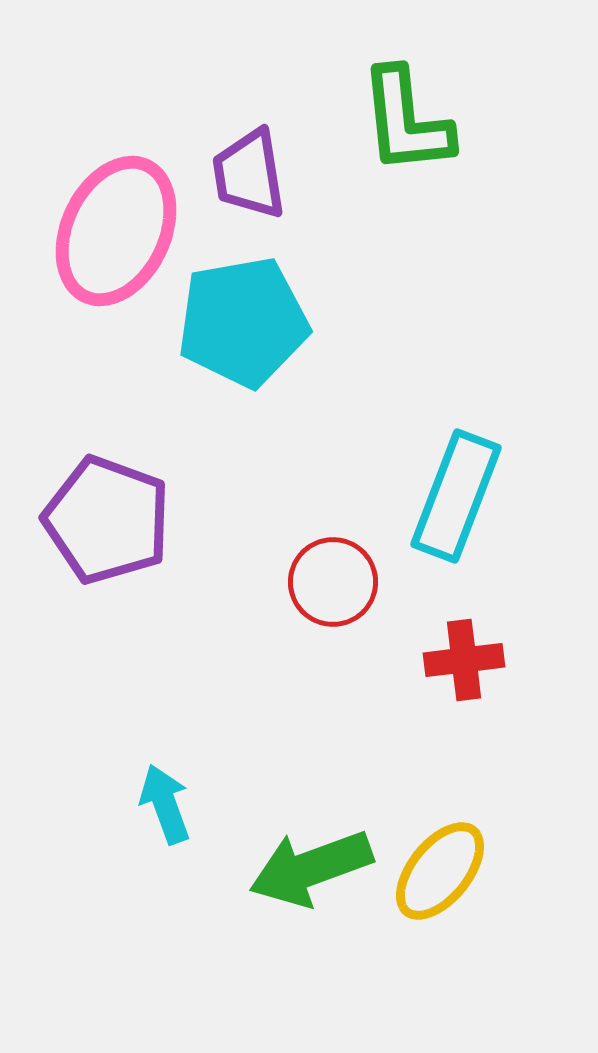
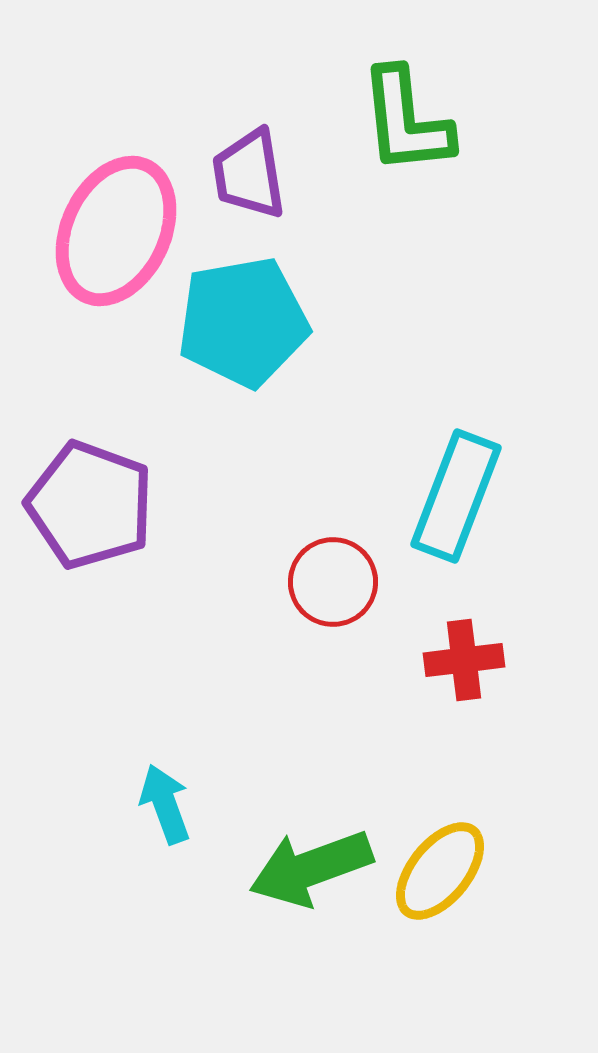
purple pentagon: moved 17 px left, 15 px up
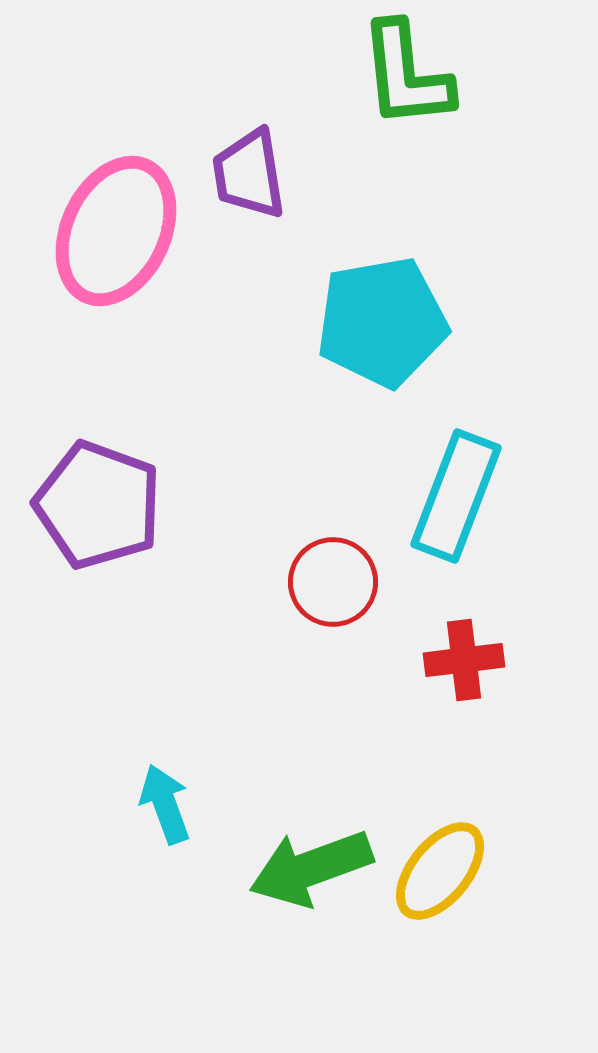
green L-shape: moved 46 px up
cyan pentagon: moved 139 px right
purple pentagon: moved 8 px right
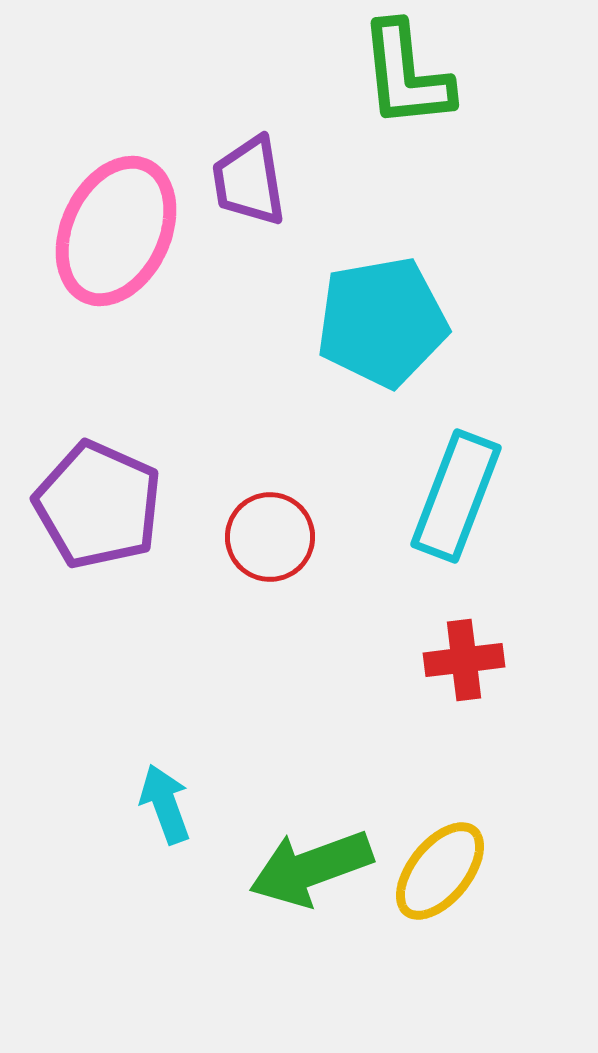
purple trapezoid: moved 7 px down
purple pentagon: rotated 4 degrees clockwise
red circle: moved 63 px left, 45 px up
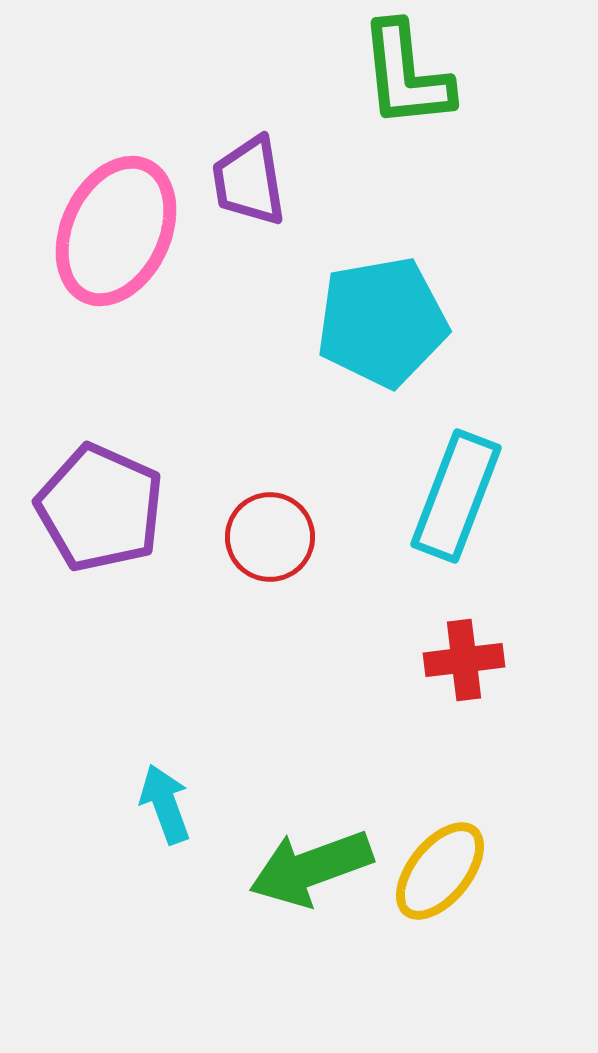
purple pentagon: moved 2 px right, 3 px down
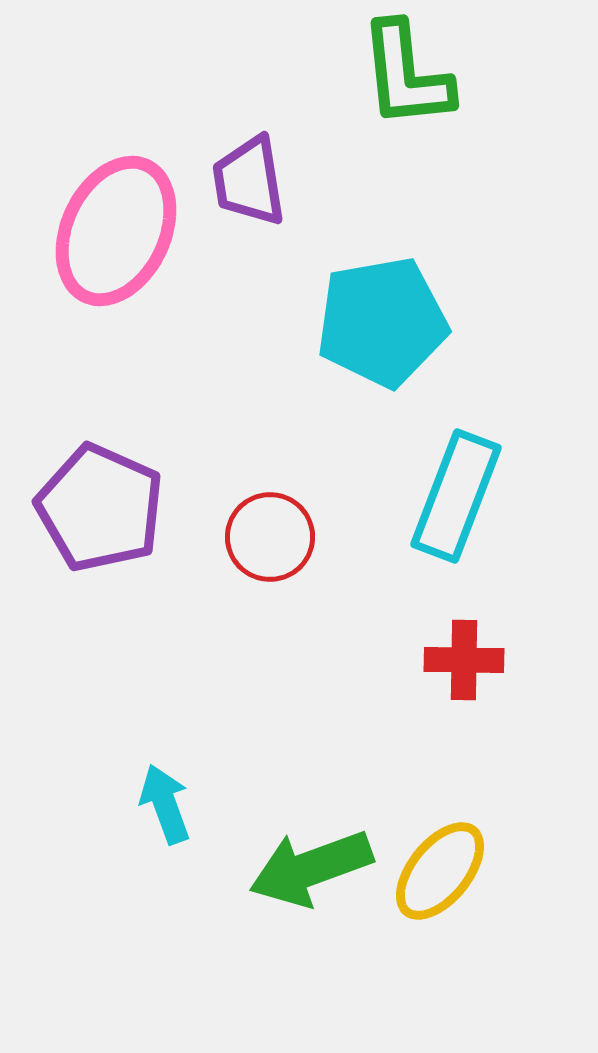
red cross: rotated 8 degrees clockwise
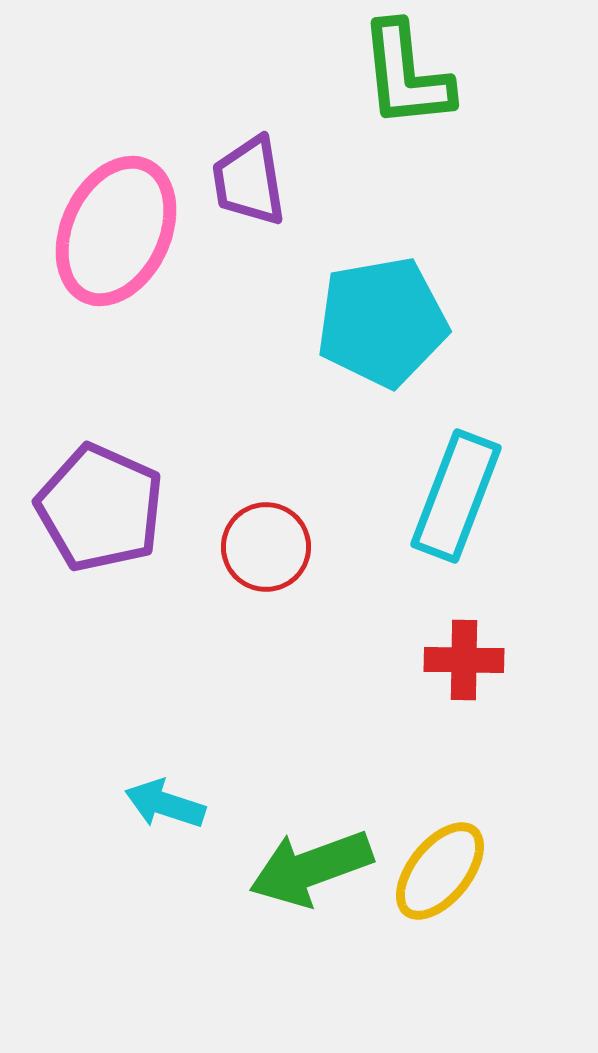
red circle: moved 4 px left, 10 px down
cyan arrow: rotated 52 degrees counterclockwise
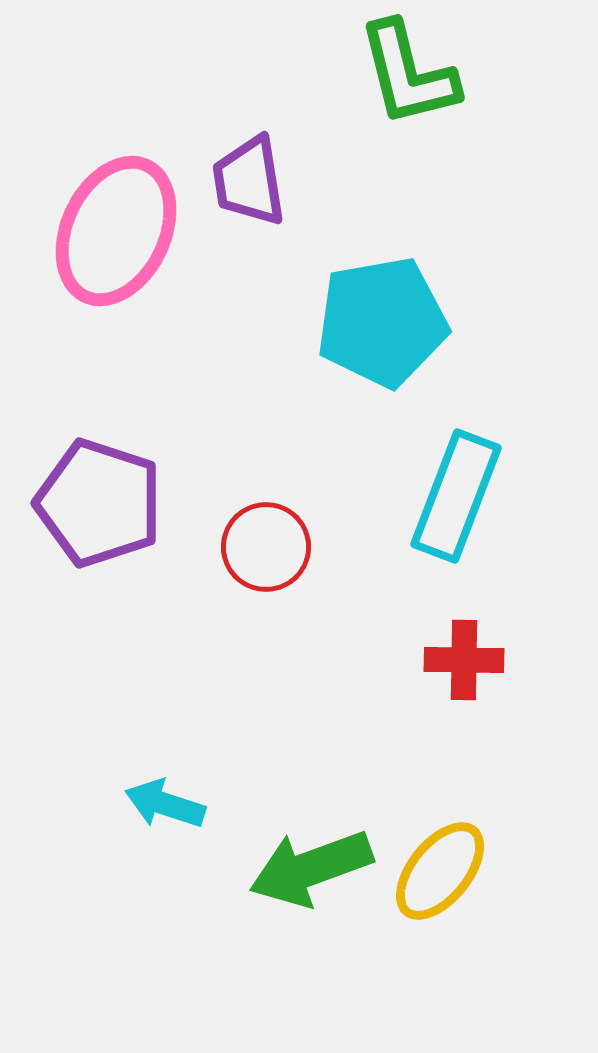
green L-shape: moved 2 px right, 1 px up; rotated 8 degrees counterclockwise
purple pentagon: moved 1 px left, 5 px up; rotated 6 degrees counterclockwise
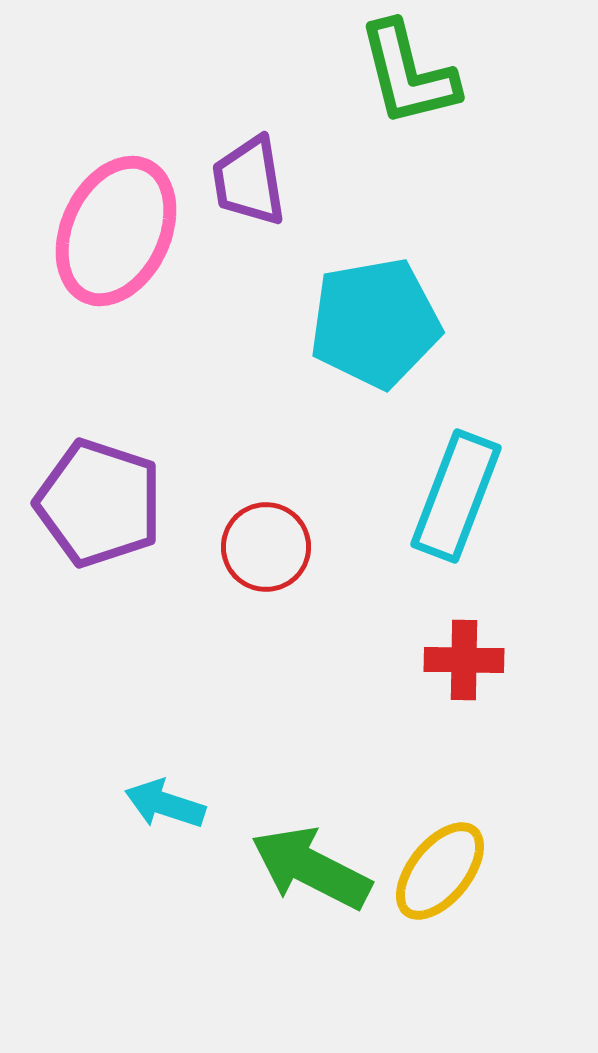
cyan pentagon: moved 7 px left, 1 px down
green arrow: rotated 47 degrees clockwise
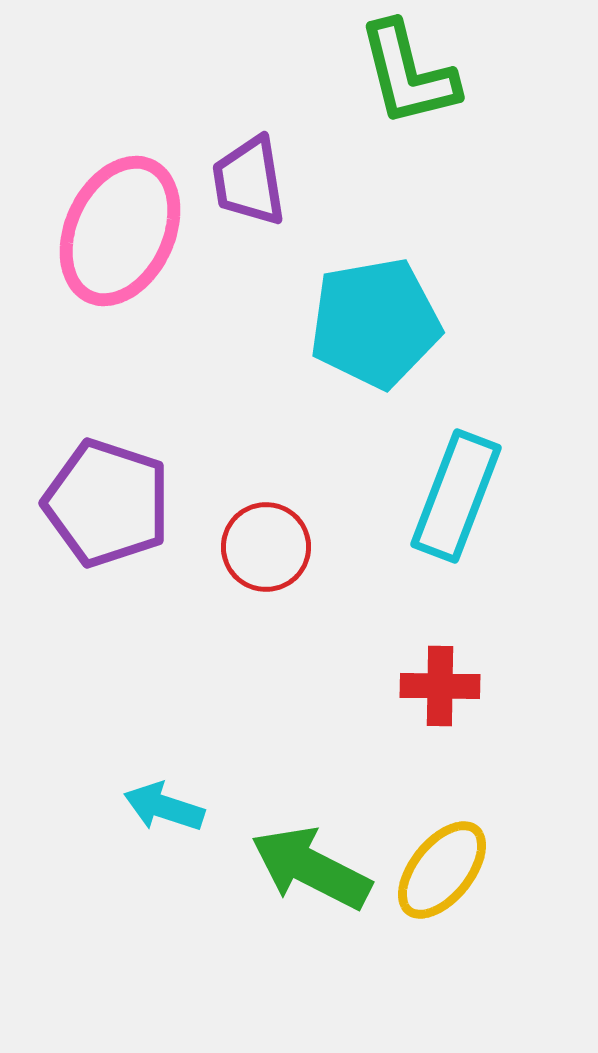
pink ellipse: moved 4 px right
purple pentagon: moved 8 px right
red cross: moved 24 px left, 26 px down
cyan arrow: moved 1 px left, 3 px down
yellow ellipse: moved 2 px right, 1 px up
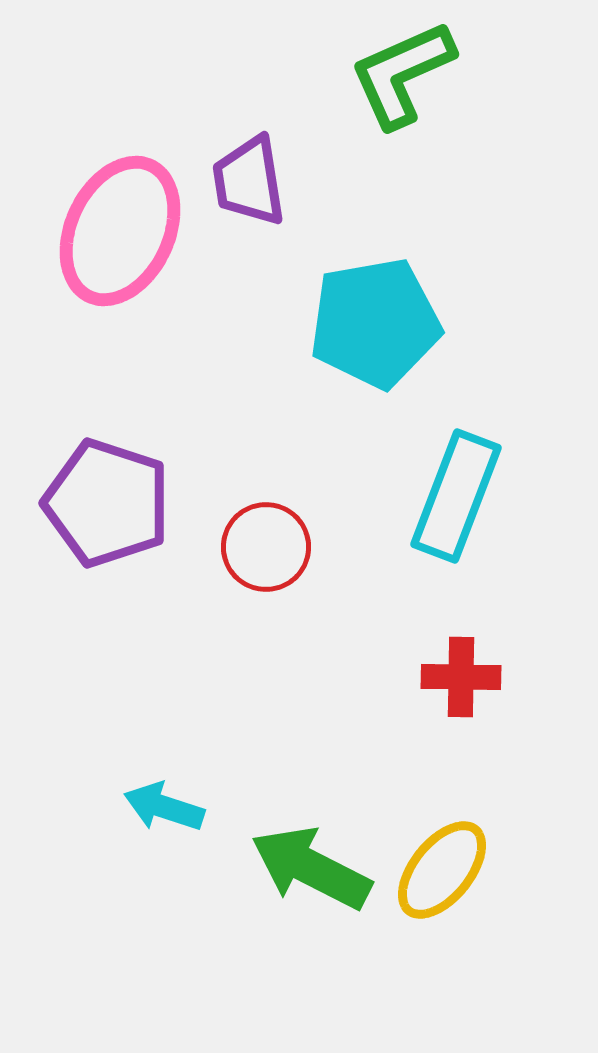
green L-shape: moved 6 px left; rotated 80 degrees clockwise
red cross: moved 21 px right, 9 px up
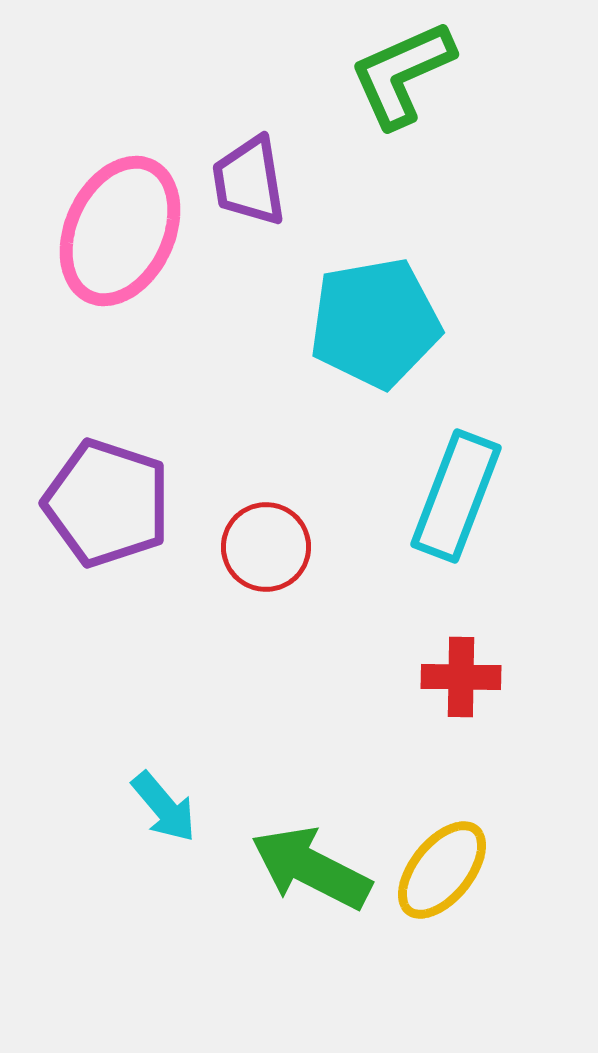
cyan arrow: rotated 148 degrees counterclockwise
